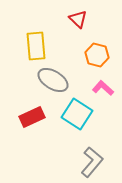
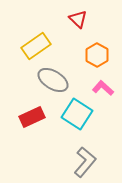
yellow rectangle: rotated 60 degrees clockwise
orange hexagon: rotated 15 degrees clockwise
gray L-shape: moved 7 px left
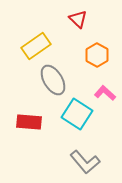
gray ellipse: rotated 28 degrees clockwise
pink L-shape: moved 2 px right, 5 px down
red rectangle: moved 3 px left, 5 px down; rotated 30 degrees clockwise
gray L-shape: rotated 100 degrees clockwise
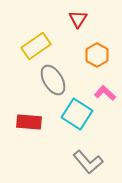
red triangle: rotated 18 degrees clockwise
gray L-shape: moved 3 px right
